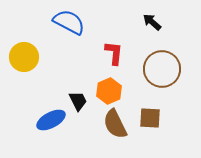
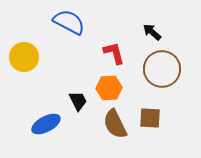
black arrow: moved 10 px down
red L-shape: rotated 20 degrees counterclockwise
orange hexagon: moved 3 px up; rotated 20 degrees clockwise
blue ellipse: moved 5 px left, 4 px down
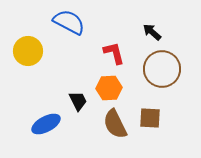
yellow circle: moved 4 px right, 6 px up
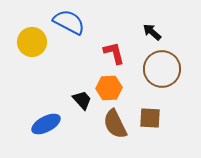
yellow circle: moved 4 px right, 9 px up
black trapezoid: moved 4 px right, 1 px up; rotated 15 degrees counterclockwise
